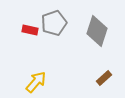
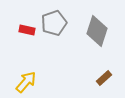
red rectangle: moved 3 px left
yellow arrow: moved 10 px left
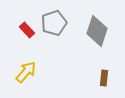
red rectangle: rotated 35 degrees clockwise
brown rectangle: rotated 42 degrees counterclockwise
yellow arrow: moved 10 px up
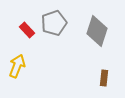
yellow arrow: moved 9 px left, 6 px up; rotated 20 degrees counterclockwise
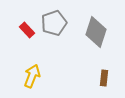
gray diamond: moved 1 px left, 1 px down
yellow arrow: moved 15 px right, 10 px down
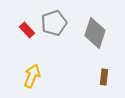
gray diamond: moved 1 px left, 1 px down
brown rectangle: moved 1 px up
